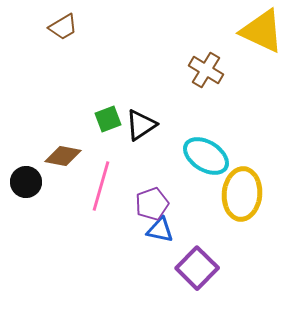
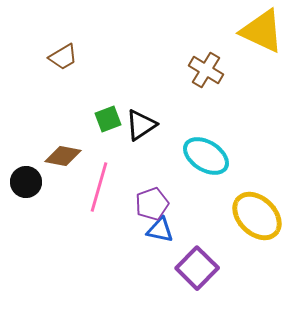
brown trapezoid: moved 30 px down
pink line: moved 2 px left, 1 px down
yellow ellipse: moved 15 px right, 22 px down; rotated 51 degrees counterclockwise
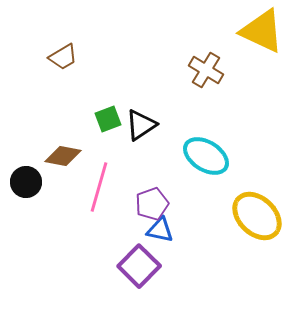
purple square: moved 58 px left, 2 px up
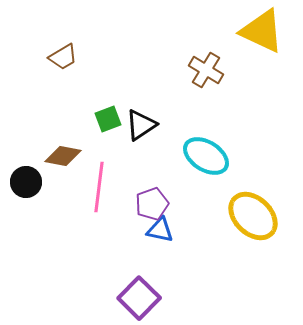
pink line: rotated 9 degrees counterclockwise
yellow ellipse: moved 4 px left
purple square: moved 32 px down
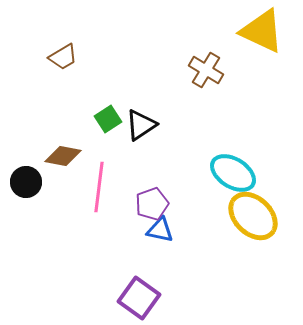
green square: rotated 12 degrees counterclockwise
cyan ellipse: moved 27 px right, 17 px down
purple square: rotated 9 degrees counterclockwise
